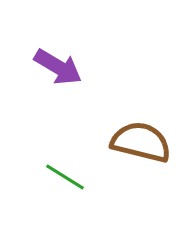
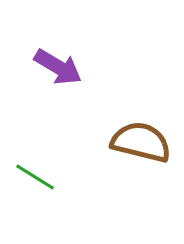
green line: moved 30 px left
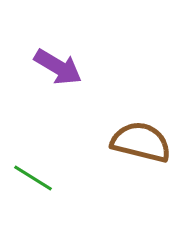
green line: moved 2 px left, 1 px down
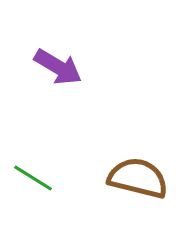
brown semicircle: moved 3 px left, 36 px down
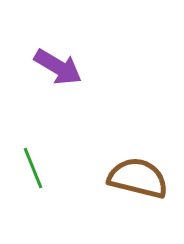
green line: moved 10 px up; rotated 36 degrees clockwise
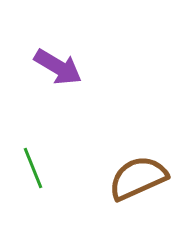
brown semicircle: rotated 38 degrees counterclockwise
